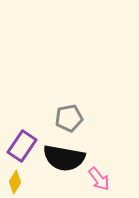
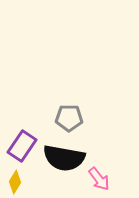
gray pentagon: rotated 12 degrees clockwise
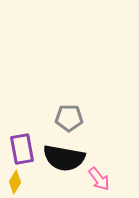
purple rectangle: moved 3 px down; rotated 44 degrees counterclockwise
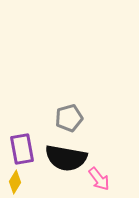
gray pentagon: rotated 16 degrees counterclockwise
black semicircle: moved 2 px right
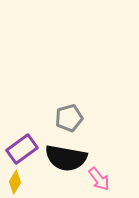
purple rectangle: rotated 64 degrees clockwise
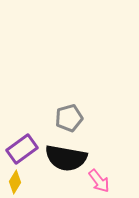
pink arrow: moved 2 px down
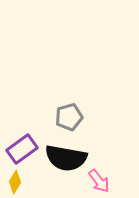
gray pentagon: moved 1 px up
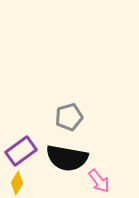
purple rectangle: moved 1 px left, 2 px down
black semicircle: moved 1 px right
yellow diamond: moved 2 px right, 1 px down
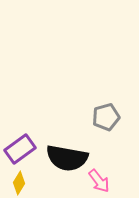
gray pentagon: moved 37 px right
purple rectangle: moved 1 px left, 2 px up
yellow diamond: moved 2 px right
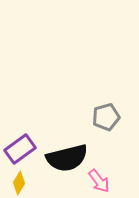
black semicircle: rotated 24 degrees counterclockwise
